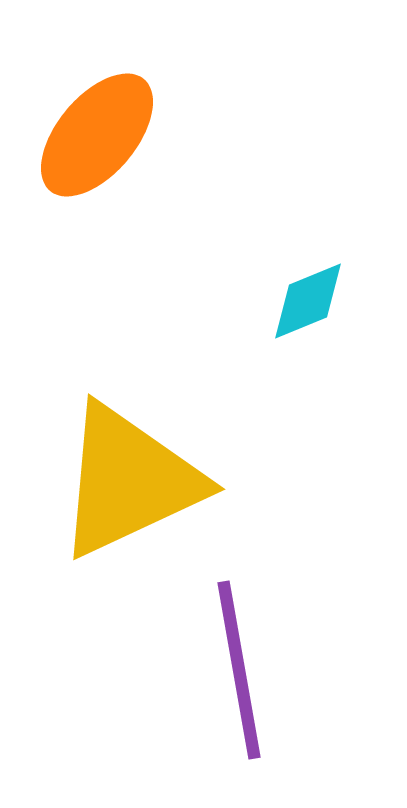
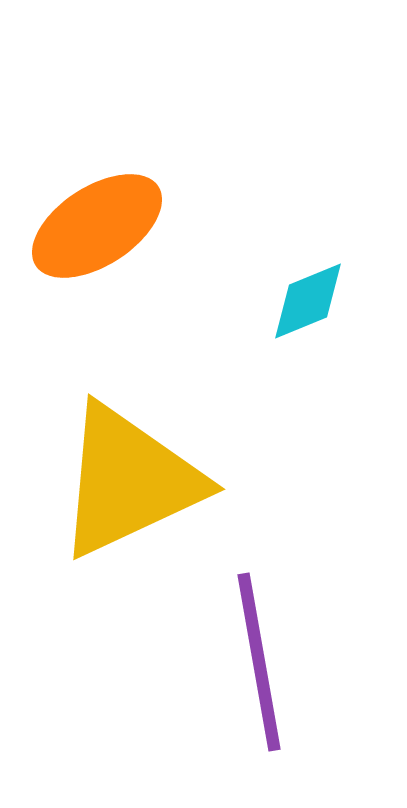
orange ellipse: moved 91 px down; rotated 17 degrees clockwise
purple line: moved 20 px right, 8 px up
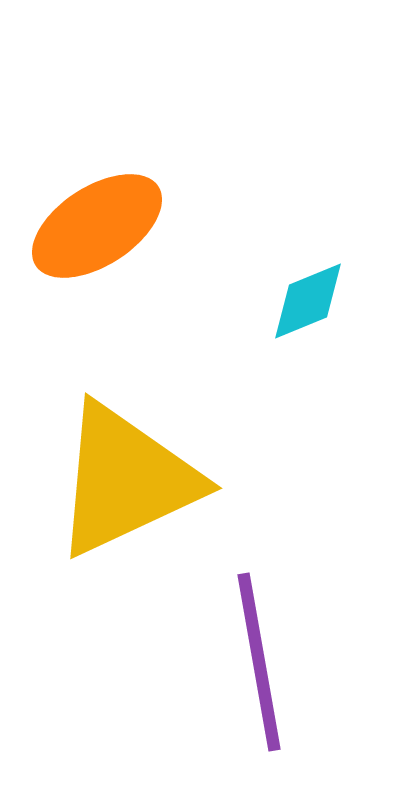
yellow triangle: moved 3 px left, 1 px up
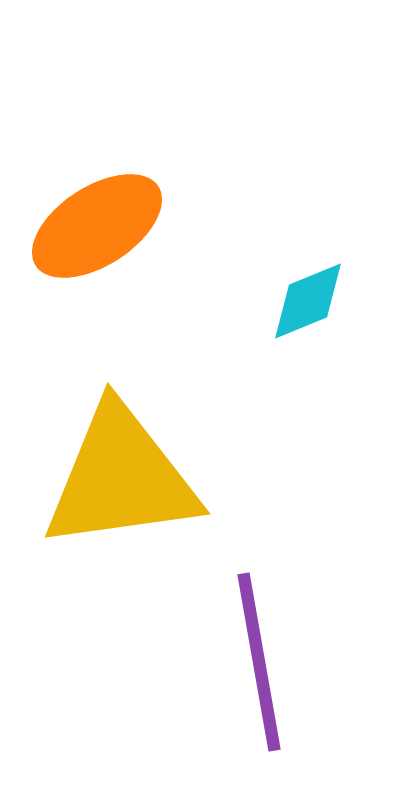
yellow triangle: moved 5 px left, 2 px up; rotated 17 degrees clockwise
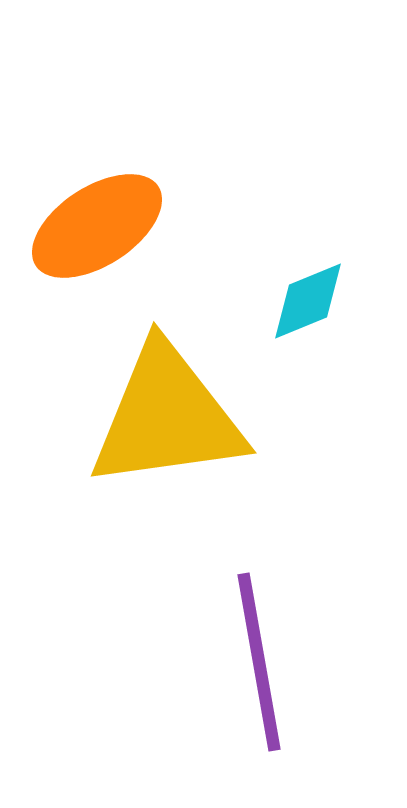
yellow triangle: moved 46 px right, 61 px up
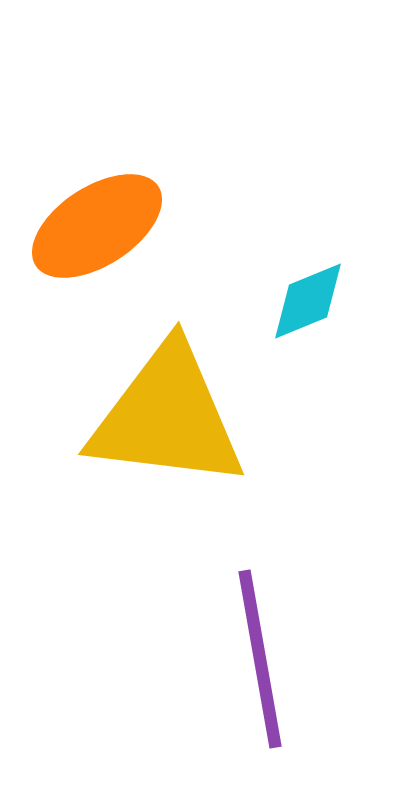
yellow triangle: rotated 15 degrees clockwise
purple line: moved 1 px right, 3 px up
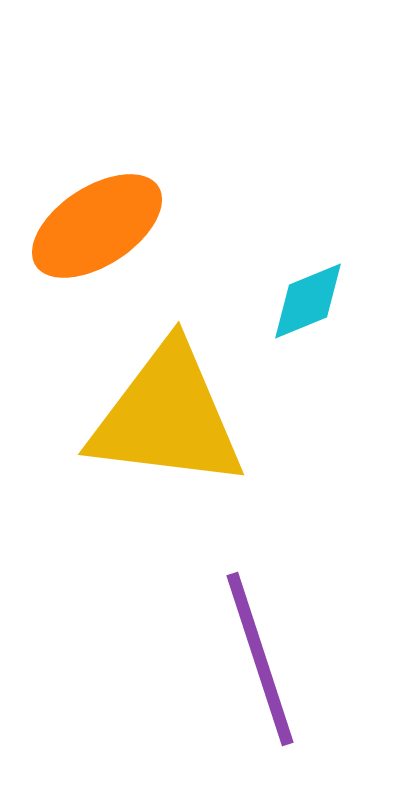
purple line: rotated 8 degrees counterclockwise
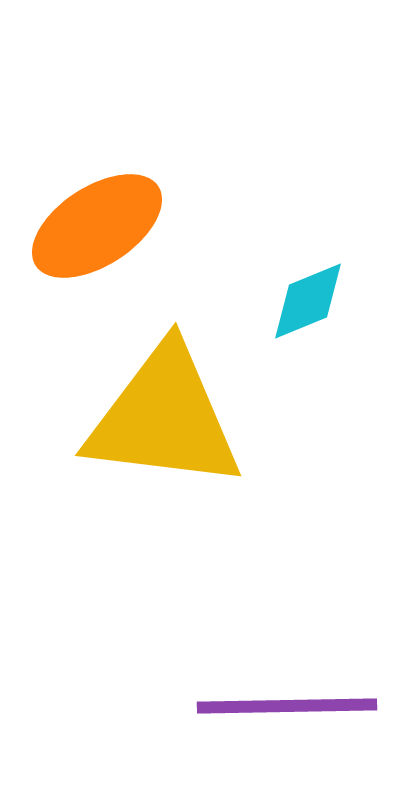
yellow triangle: moved 3 px left, 1 px down
purple line: moved 27 px right, 47 px down; rotated 73 degrees counterclockwise
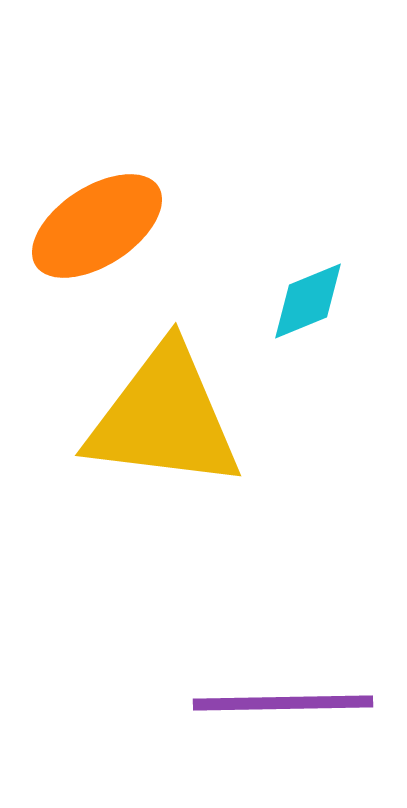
purple line: moved 4 px left, 3 px up
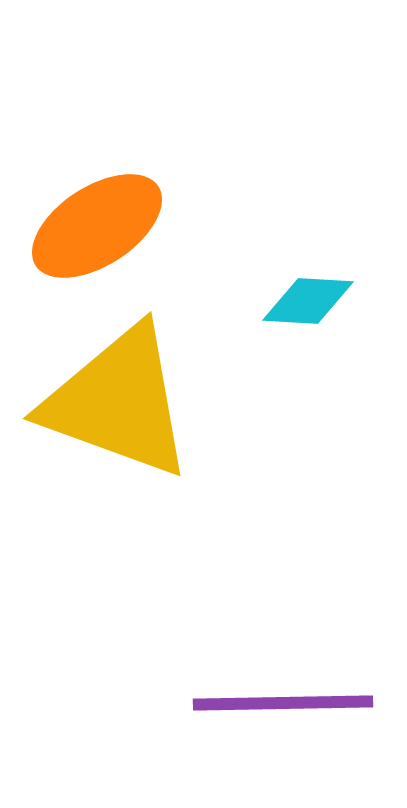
cyan diamond: rotated 26 degrees clockwise
yellow triangle: moved 46 px left, 16 px up; rotated 13 degrees clockwise
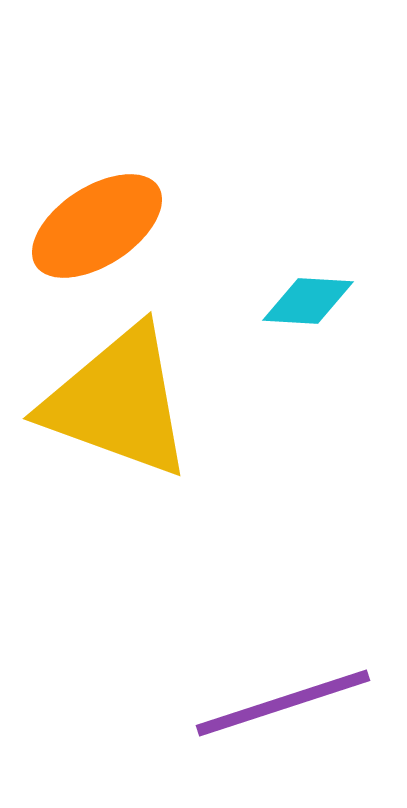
purple line: rotated 17 degrees counterclockwise
